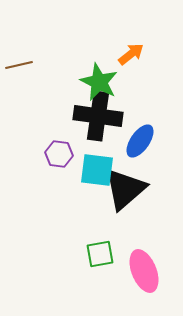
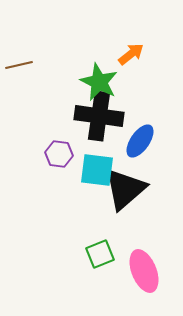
black cross: moved 1 px right
green square: rotated 12 degrees counterclockwise
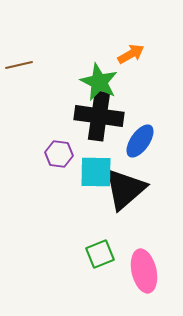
orange arrow: rotated 8 degrees clockwise
cyan square: moved 1 px left, 2 px down; rotated 6 degrees counterclockwise
pink ellipse: rotated 9 degrees clockwise
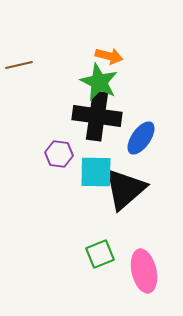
orange arrow: moved 22 px left, 2 px down; rotated 44 degrees clockwise
black cross: moved 2 px left
blue ellipse: moved 1 px right, 3 px up
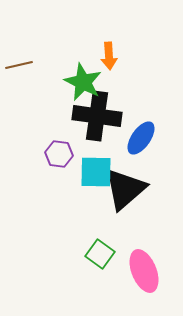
orange arrow: rotated 72 degrees clockwise
green star: moved 16 px left
green square: rotated 32 degrees counterclockwise
pink ellipse: rotated 9 degrees counterclockwise
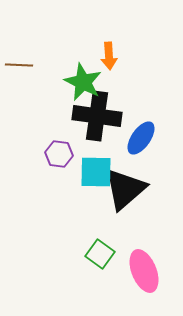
brown line: rotated 16 degrees clockwise
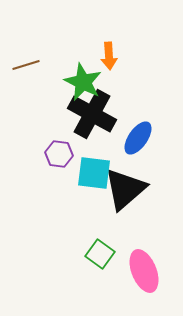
brown line: moved 7 px right; rotated 20 degrees counterclockwise
black cross: moved 5 px left, 2 px up; rotated 21 degrees clockwise
blue ellipse: moved 3 px left
cyan square: moved 2 px left, 1 px down; rotated 6 degrees clockwise
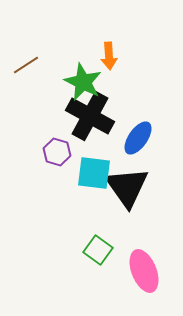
brown line: rotated 16 degrees counterclockwise
black cross: moved 2 px left, 2 px down
purple hexagon: moved 2 px left, 2 px up; rotated 8 degrees clockwise
black triangle: moved 2 px right, 2 px up; rotated 24 degrees counterclockwise
green square: moved 2 px left, 4 px up
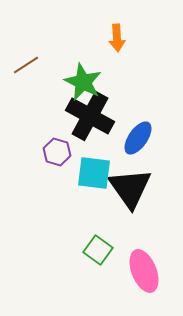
orange arrow: moved 8 px right, 18 px up
black triangle: moved 3 px right, 1 px down
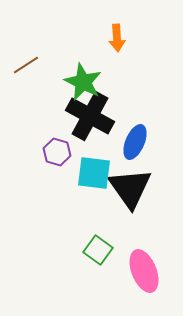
blue ellipse: moved 3 px left, 4 px down; rotated 12 degrees counterclockwise
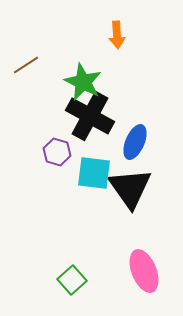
orange arrow: moved 3 px up
green square: moved 26 px left, 30 px down; rotated 12 degrees clockwise
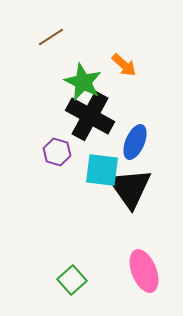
orange arrow: moved 7 px right, 30 px down; rotated 44 degrees counterclockwise
brown line: moved 25 px right, 28 px up
cyan square: moved 8 px right, 3 px up
